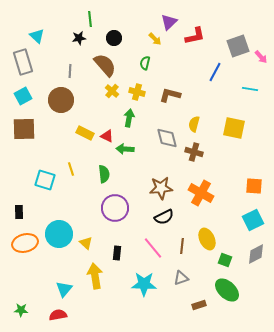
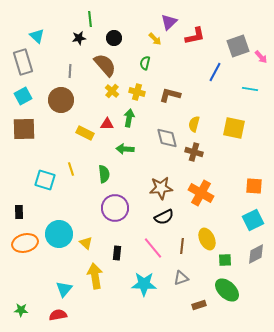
red triangle at (107, 136): moved 12 px up; rotated 24 degrees counterclockwise
green square at (225, 260): rotated 24 degrees counterclockwise
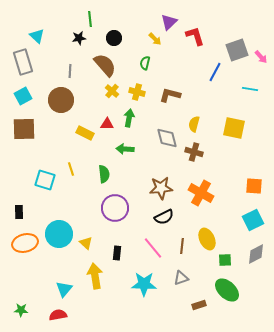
red L-shape at (195, 36): rotated 95 degrees counterclockwise
gray square at (238, 46): moved 1 px left, 4 px down
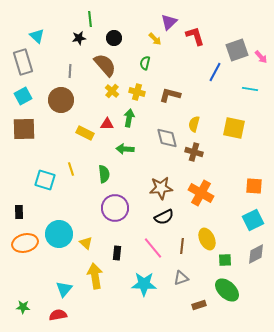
green star at (21, 310): moved 2 px right, 3 px up
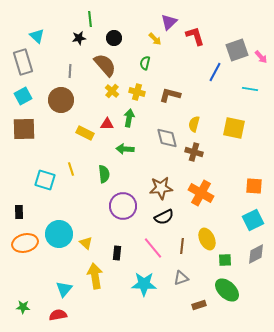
purple circle at (115, 208): moved 8 px right, 2 px up
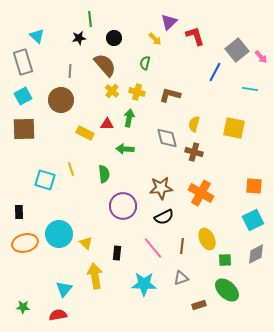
gray square at (237, 50): rotated 20 degrees counterclockwise
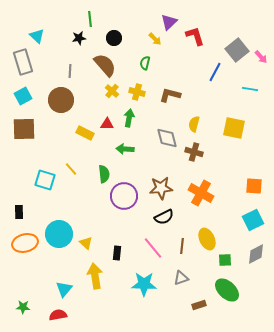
yellow line at (71, 169): rotated 24 degrees counterclockwise
purple circle at (123, 206): moved 1 px right, 10 px up
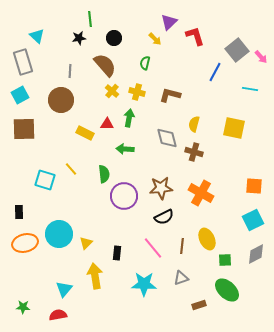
cyan square at (23, 96): moved 3 px left, 1 px up
yellow triangle at (86, 243): rotated 32 degrees clockwise
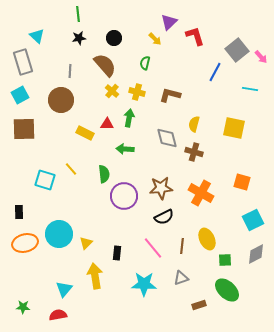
green line at (90, 19): moved 12 px left, 5 px up
orange square at (254, 186): moved 12 px left, 4 px up; rotated 12 degrees clockwise
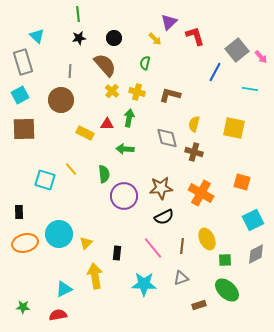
cyan triangle at (64, 289): rotated 24 degrees clockwise
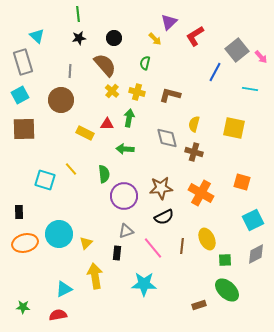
red L-shape at (195, 36): rotated 105 degrees counterclockwise
gray triangle at (181, 278): moved 55 px left, 47 px up
